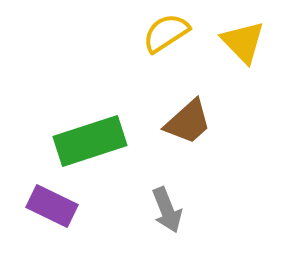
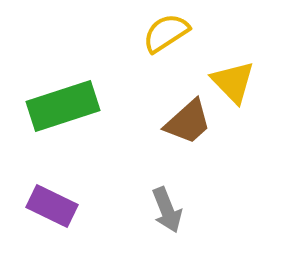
yellow triangle: moved 10 px left, 40 px down
green rectangle: moved 27 px left, 35 px up
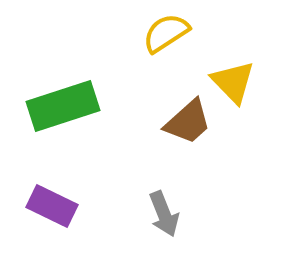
gray arrow: moved 3 px left, 4 px down
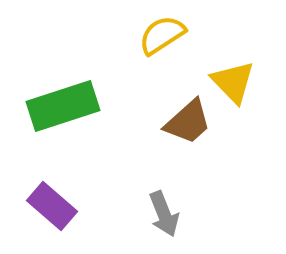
yellow semicircle: moved 4 px left, 2 px down
purple rectangle: rotated 15 degrees clockwise
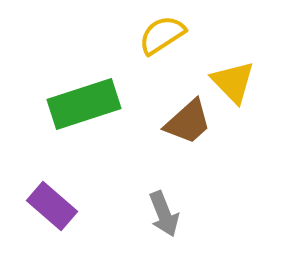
green rectangle: moved 21 px right, 2 px up
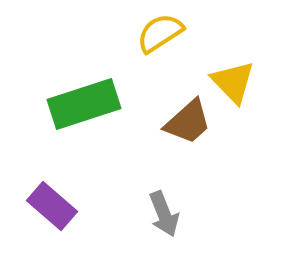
yellow semicircle: moved 2 px left, 2 px up
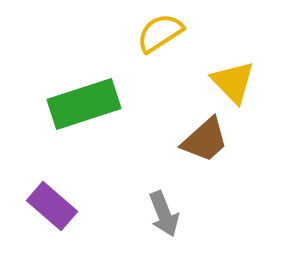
brown trapezoid: moved 17 px right, 18 px down
